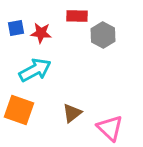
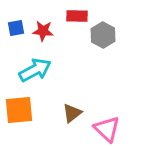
red star: moved 2 px right, 2 px up
orange square: rotated 24 degrees counterclockwise
pink triangle: moved 3 px left, 1 px down
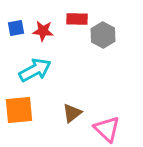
red rectangle: moved 3 px down
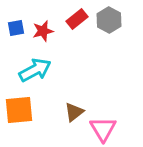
red rectangle: rotated 40 degrees counterclockwise
red star: rotated 20 degrees counterclockwise
gray hexagon: moved 6 px right, 15 px up
brown triangle: moved 2 px right, 1 px up
pink triangle: moved 4 px left; rotated 16 degrees clockwise
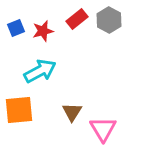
blue square: rotated 12 degrees counterclockwise
cyan arrow: moved 5 px right, 1 px down
brown triangle: moved 2 px left; rotated 20 degrees counterclockwise
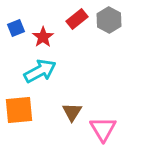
red star: moved 6 px down; rotated 20 degrees counterclockwise
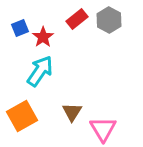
blue square: moved 4 px right
cyan arrow: rotated 28 degrees counterclockwise
orange square: moved 3 px right, 6 px down; rotated 24 degrees counterclockwise
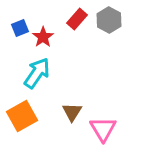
red rectangle: rotated 10 degrees counterclockwise
cyan arrow: moved 3 px left, 2 px down
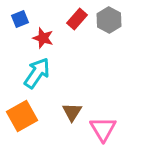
blue square: moved 9 px up
red star: moved 1 px down; rotated 20 degrees counterclockwise
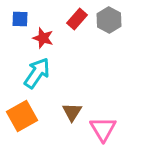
blue square: rotated 24 degrees clockwise
